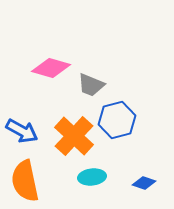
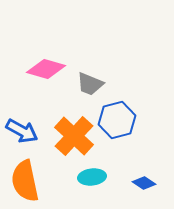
pink diamond: moved 5 px left, 1 px down
gray trapezoid: moved 1 px left, 1 px up
blue diamond: rotated 15 degrees clockwise
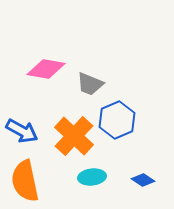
pink diamond: rotated 6 degrees counterclockwise
blue hexagon: rotated 9 degrees counterclockwise
blue diamond: moved 1 px left, 3 px up
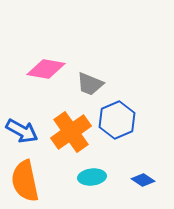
orange cross: moved 3 px left, 4 px up; rotated 12 degrees clockwise
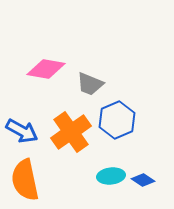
cyan ellipse: moved 19 px right, 1 px up
orange semicircle: moved 1 px up
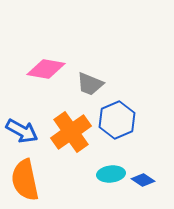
cyan ellipse: moved 2 px up
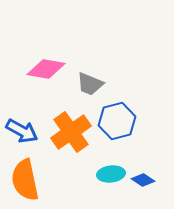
blue hexagon: moved 1 px down; rotated 9 degrees clockwise
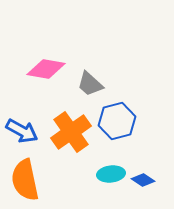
gray trapezoid: rotated 20 degrees clockwise
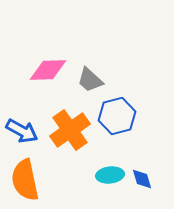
pink diamond: moved 2 px right, 1 px down; rotated 12 degrees counterclockwise
gray trapezoid: moved 4 px up
blue hexagon: moved 5 px up
orange cross: moved 1 px left, 2 px up
cyan ellipse: moved 1 px left, 1 px down
blue diamond: moved 1 px left, 1 px up; rotated 40 degrees clockwise
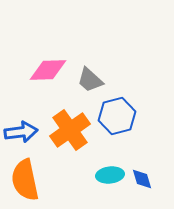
blue arrow: moved 1 px left, 1 px down; rotated 36 degrees counterclockwise
